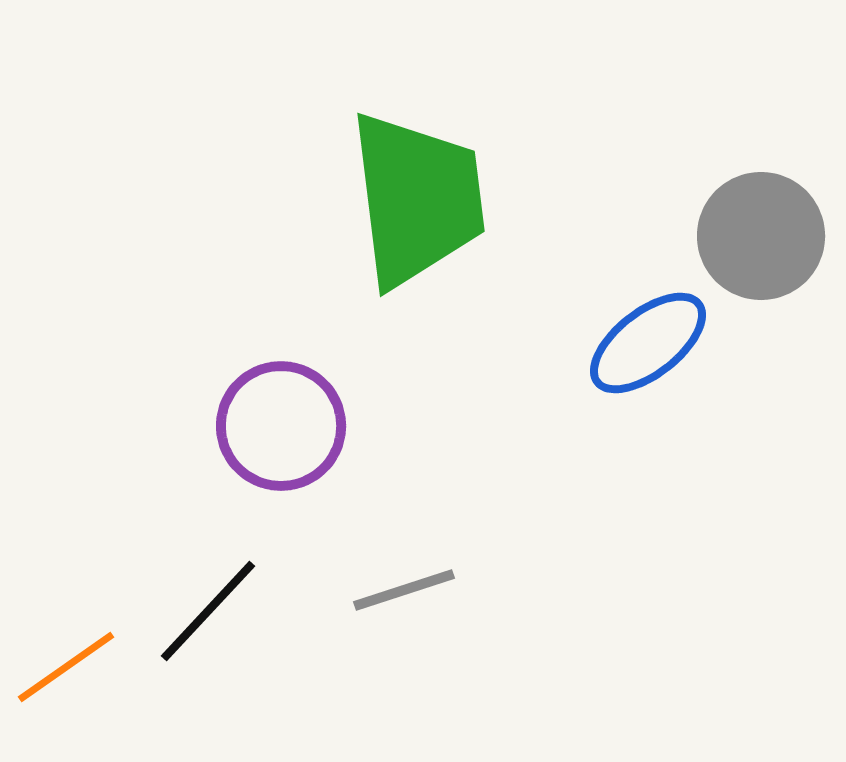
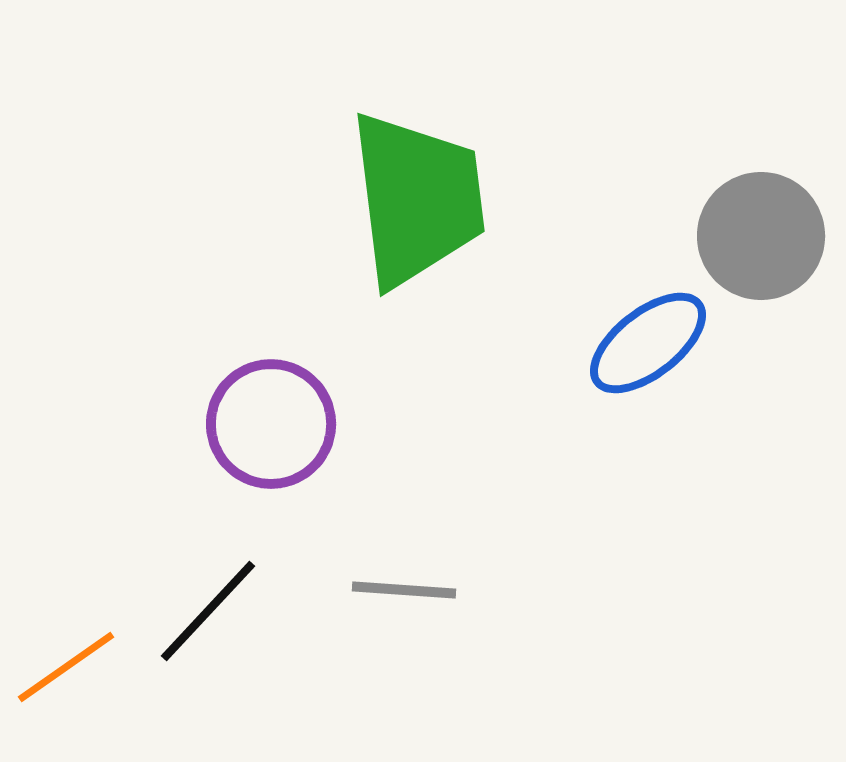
purple circle: moved 10 px left, 2 px up
gray line: rotated 22 degrees clockwise
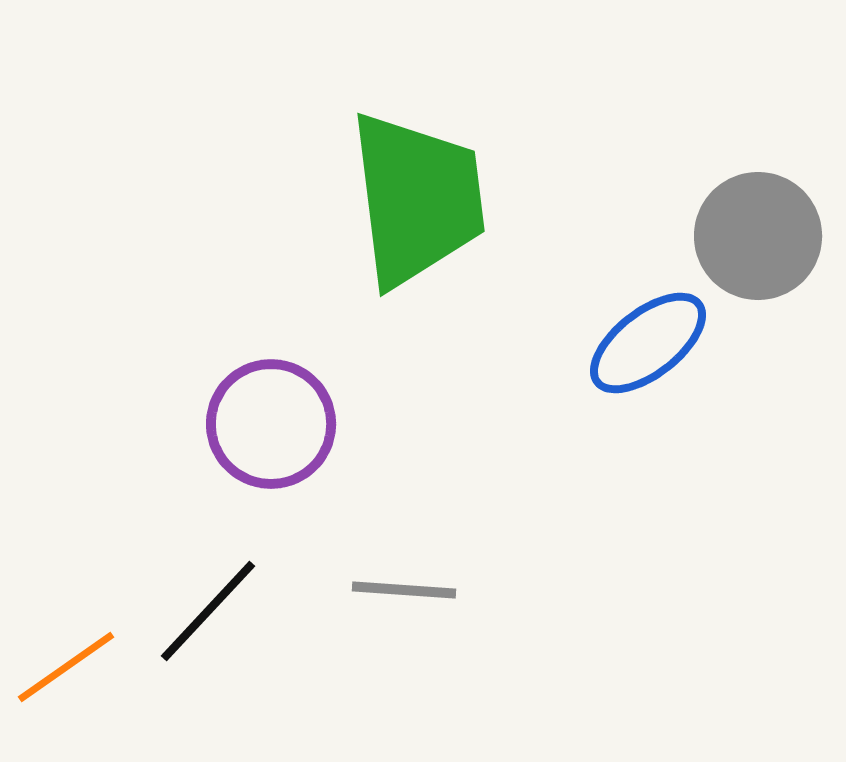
gray circle: moved 3 px left
